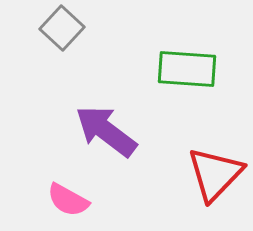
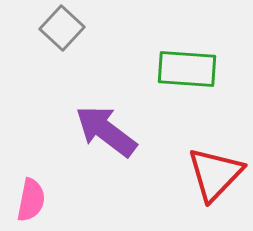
pink semicircle: moved 37 px left; rotated 108 degrees counterclockwise
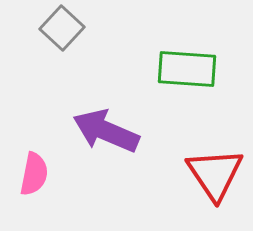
purple arrow: rotated 14 degrees counterclockwise
red triangle: rotated 18 degrees counterclockwise
pink semicircle: moved 3 px right, 26 px up
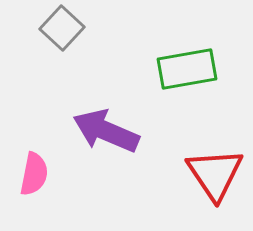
green rectangle: rotated 14 degrees counterclockwise
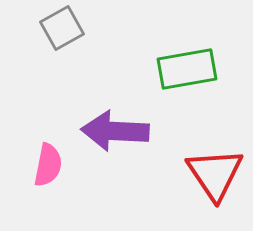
gray square: rotated 18 degrees clockwise
purple arrow: moved 9 px right; rotated 20 degrees counterclockwise
pink semicircle: moved 14 px right, 9 px up
